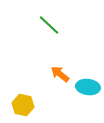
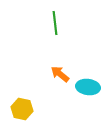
green line: moved 6 px right, 2 px up; rotated 40 degrees clockwise
yellow hexagon: moved 1 px left, 4 px down
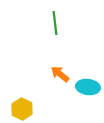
yellow hexagon: rotated 15 degrees clockwise
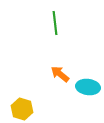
yellow hexagon: rotated 10 degrees counterclockwise
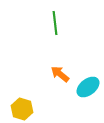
cyan ellipse: rotated 45 degrees counterclockwise
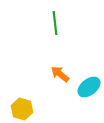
cyan ellipse: moved 1 px right
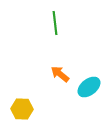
yellow hexagon: rotated 15 degrees counterclockwise
